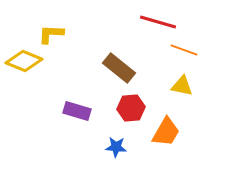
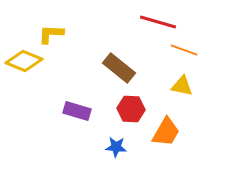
red hexagon: moved 1 px down; rotated 8 degrees clockwise
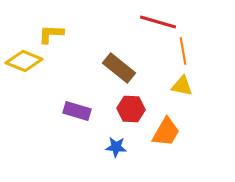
orange line: moved 1 px left, 1 px down; rotated 60 degrees clockwise
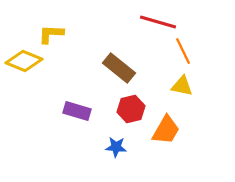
orange line: rotated 16 degrees counterclockwise
red hexagon: rotated 16 degrees counterclockwise
orange trapezoid: moved 2 px up
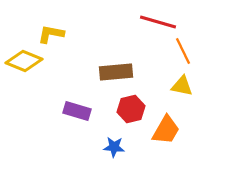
yellow L-shape: rotated 8 degrees clockwise
brown rectangle: moved 3 px left, 4 px down; rotated 44 degrees counterclockwise
blue star: moved 2 px left
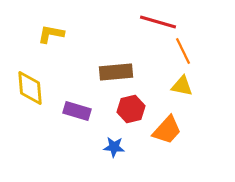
yellow diamond: moved 6 px right, 27 px down; rotated 63 degrees clockwise
orange trapezoid: moved 1 px right; rotated 12 degrees clockwise
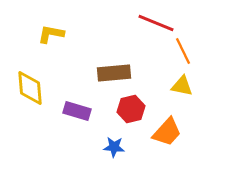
red line: moved 2 px left, 1 px down; rotated 6 degrees clockwise
brown rectangle: moved 2 px left, 1 px down
orange trapezoid: moved 2 px down
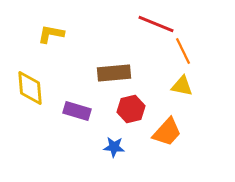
red line: moved 1 px down
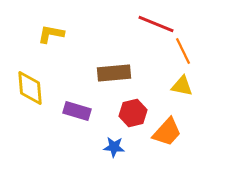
red hexagon: moved 2 px right, 4 px down
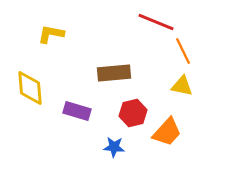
red line: moved 2 px up
